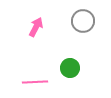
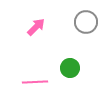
gray circle: moved 3 px right, 1 px down
pink arrow: rotated 18 degrees clockwise
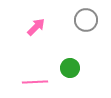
gray circle: moved 2 px up
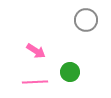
pink arrow: moved 24 px down; rotated 78 degrees clockwise
green circle: moved 4 px down
